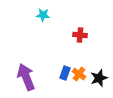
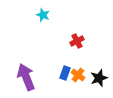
cyan star: rotated 16 degrees clockwise
red cross: moved 3 px left, 6 px down; rotated 32 degrees counterclockwise
orange cross: moved 1 px left, 1 px down
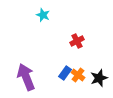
blue rectangle: rotated 16 degrees clockwise
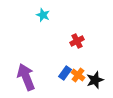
black star: moved 4 px left, 2 px down
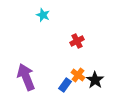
blue rectangle: moved 12 px down
black star: rotated 18 degrees counterclockwise
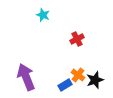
red cross: moved 2 px up
black star: rotated 18 degrees clockwise
blue rectangle: rotated 24 degrees clockwise
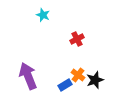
purple arrow: moved 2 px right, 1 px up
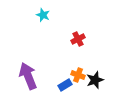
red cross: moved 1 px right
orange cross: rotated 16 degrees counterclockwise
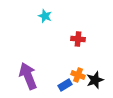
cyan star: moved 2 px right, 1 px down
red cross: rotated 32 degrees clockwise
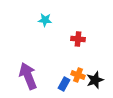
cyan star: moved 4 px down; rotated 16 degrees counterclockwise
blue rectangle: moved 1 px left, 1 px up; rotated 32 degrees counterclockwise
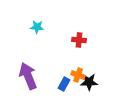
cyan star: moved 8 px left, 7 px down
red cross: moved 1 px right, 1 px down
black star: moved 6 px left, 2 px down; rotated 18 degrees clockwise
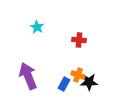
cyan star: rotated 24 degrees clockwise
